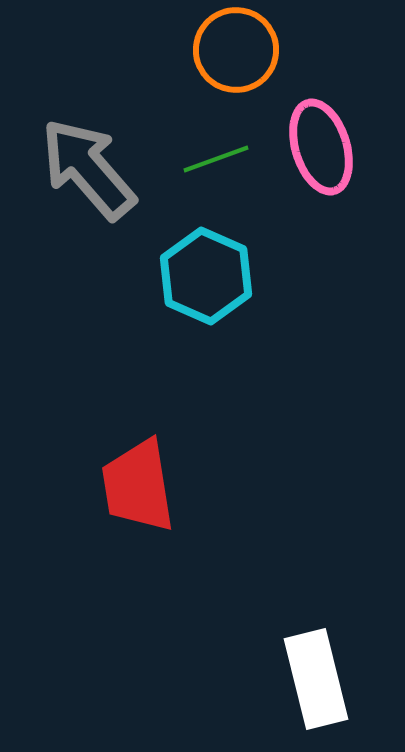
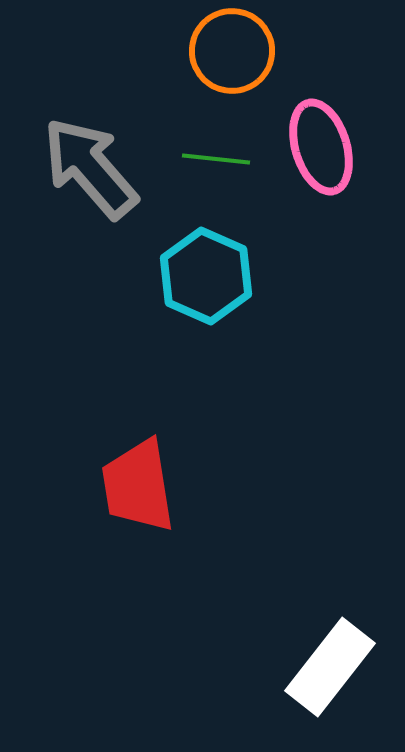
orange circle: moved 4 px left, 1 px down
green line: rotated 26 degrees clockwise
gray arrow: moved 2 px right, 1 px up
white rectangle: moved 14 px right, 12 px up; rotated 52 degrees clockwise
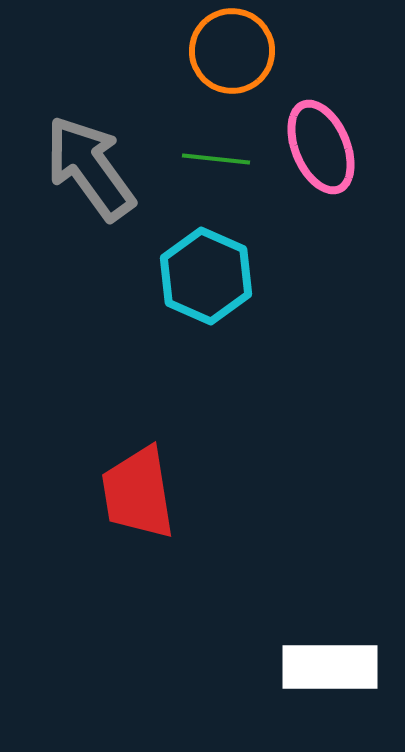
pink ellipse: rotated 6 degrees counterclockwise
gray arrow: rotated 5 degrees clockwise
red trapezoid: moved 7 px down
white rectangle: rotated 52 degrees clockwise
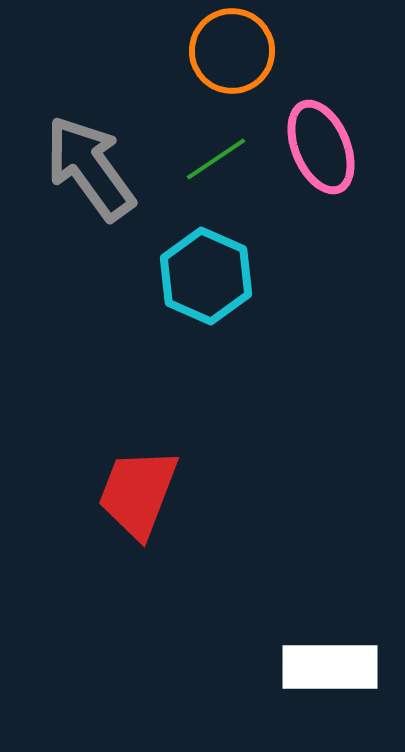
green line: rotated 40 degrees counterclockwise
red trapezoid: rotated 30 degrees clockwise
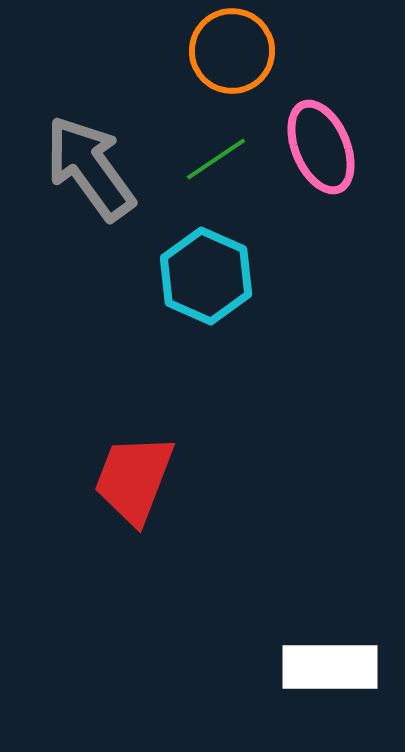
red trapezoid: moved 4 px left, 14 px up
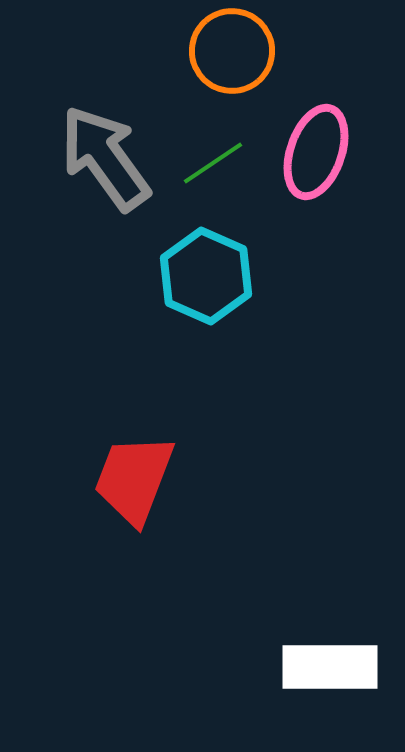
pink ellipse: moved 5 px left, 5 px down; rotated 42 degrees clockwise
green line: moved 3 px left, 4 px down
gray arrow: moved 15 px right, 10 px up
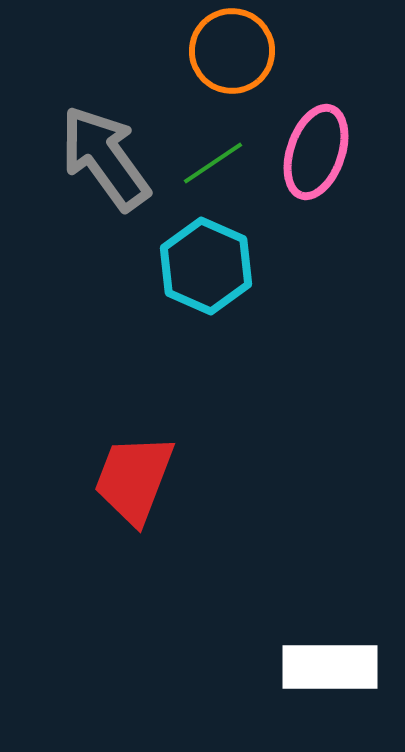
cyan hexagon: moved 10 px up
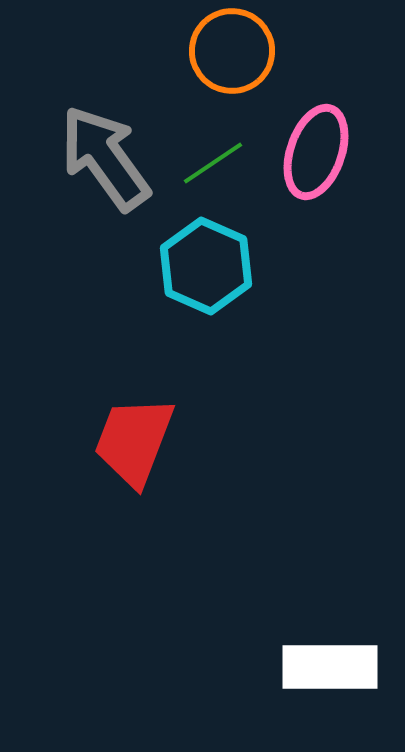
red trapezoid: moved 38 px up
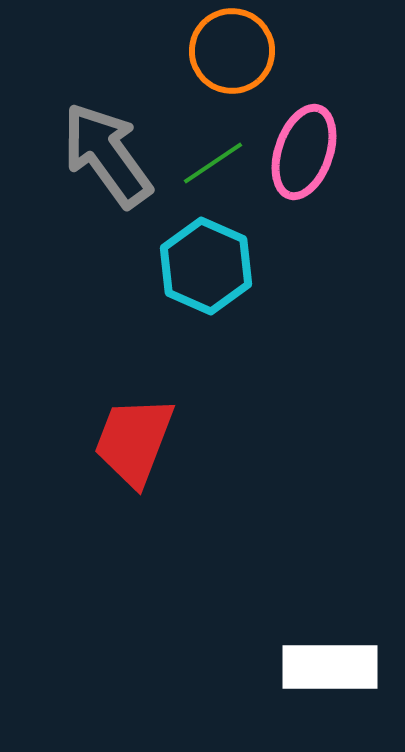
pink ellipse: moved 12 px left
gray arrow: moved 2 px right, 3 px up
